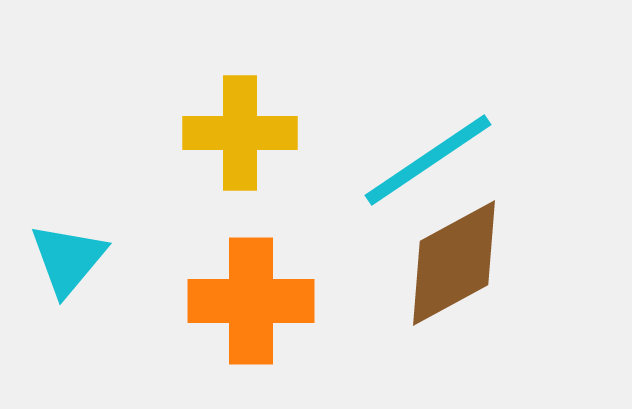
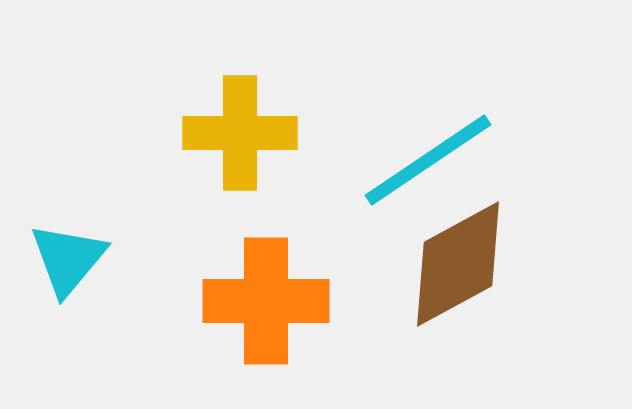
brown diamond: moved 4 px right, 1 px down
orange cross: moved 15 px right
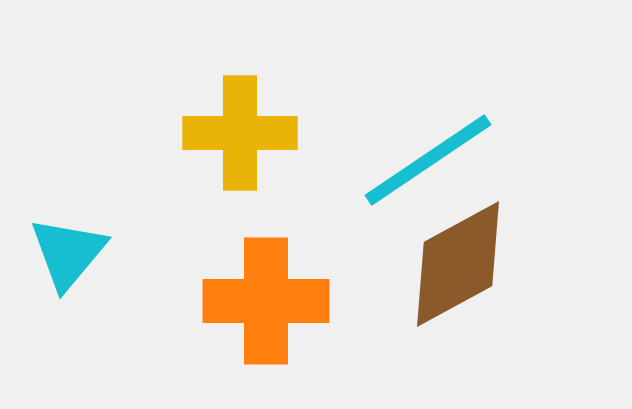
cyan triangle: moved 6 px up
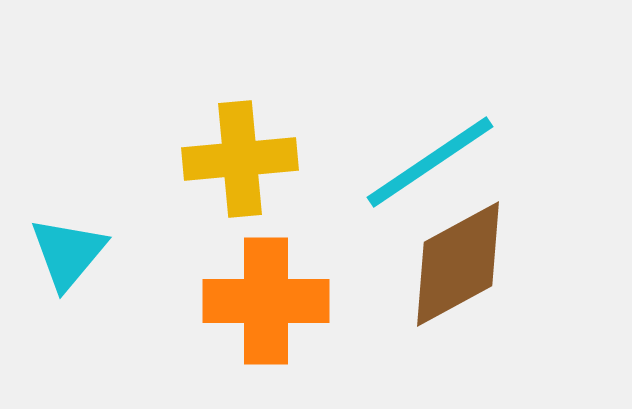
yellow cross: moved 26 px down; rotated 5 degrees counterclockwise
cyan line: moved 2 px right, 2 px down
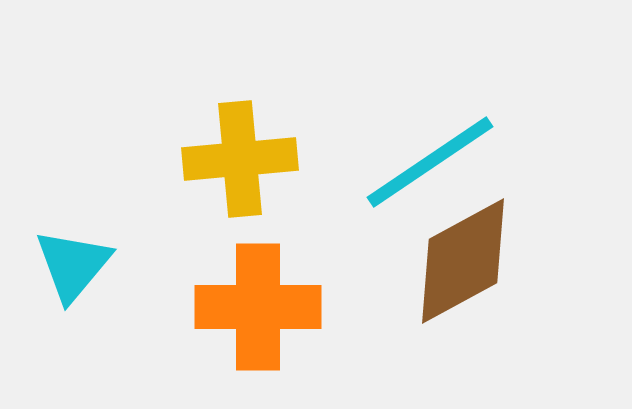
cyan triangle: moved 5 px right, 12 px down
brown diamond: moved 5 px right, 3 px up
orange cross: moved 8 px left, 6 px down
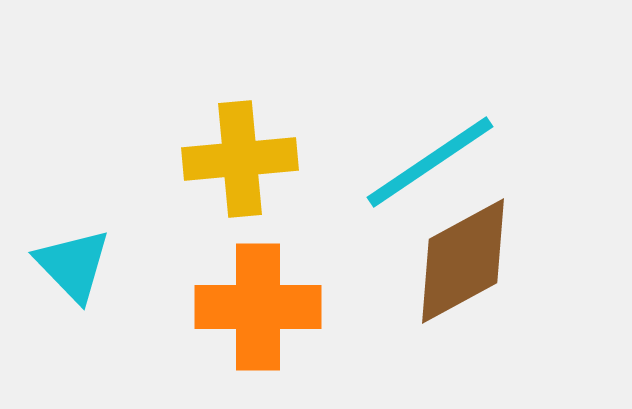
cyan triangle: rotated 24 degrees counterclockwise
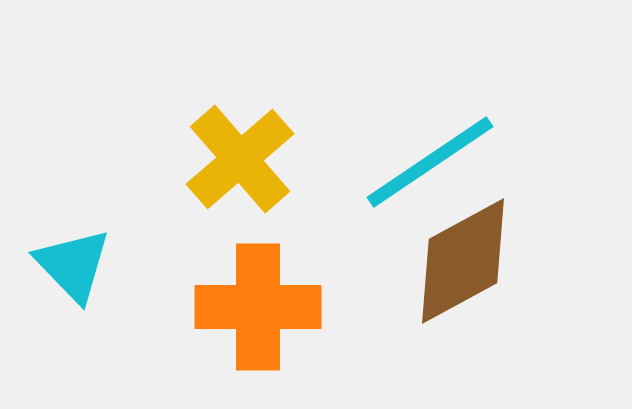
yellow cross: rotated 36 degrees counterclockwise
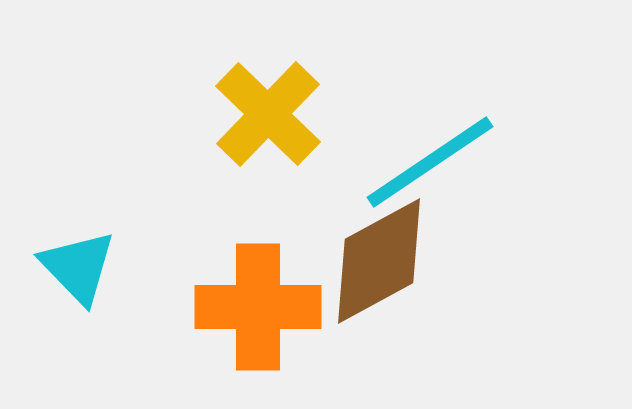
yellow cross: moved 28 px right, 45 px up; rotated 5 degrees counterclockwise
brown diamond: moved 84 px left
cyan triangle: moved 5 px right, 2 px down
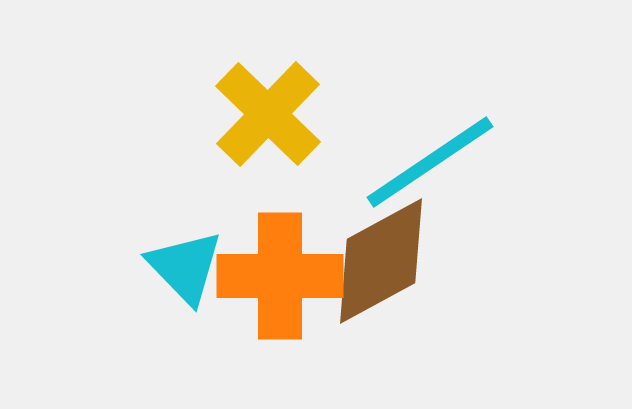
brown diamond: moved 2 px right
cyan triangle: moved 107 px right
orange cross: moved 22 px right, 31 px up
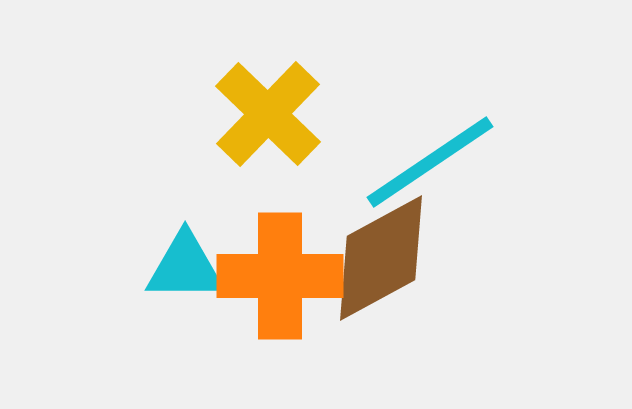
brown diamond: moved 3 px up
cyan triangle: rotated 46 degrees counterclockwise
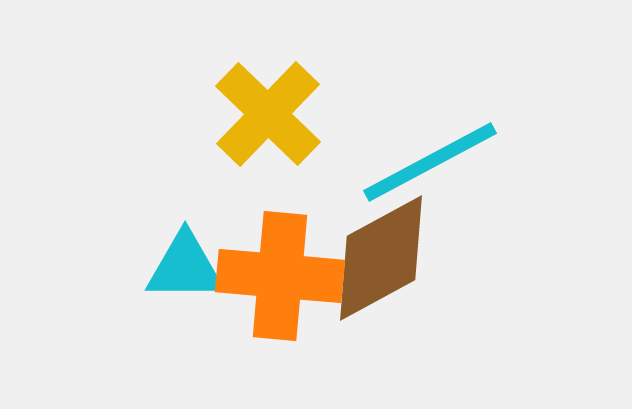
cyan line: rotated 6 degrees clockwise
orange cross: rotated 5 degrees clockwise
